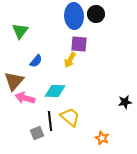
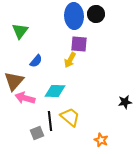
orange star: moved 1 px left, 2 px down
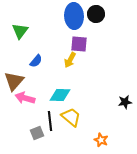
cyan diamond: moved 5 px right, 4 px down
yellow trapezoid: moved 1 px right
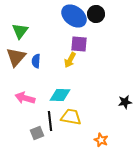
blue ellipse: rotated 50 degrees counterclockwise
blue semicircle: rotated 144 degrees clockwise
brown triangle: moved 2 px right, 24 px up
yellow trapezoid: rotated 30 degrees counterclockwise
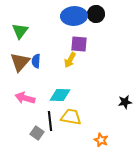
blue ellipse: rotated 40 degrees counterclockwise
brown triangle: moved 4 px right, 5 px down
gray square: rotated 32 degrees counterclockwise
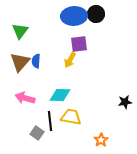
purple square: rotated 12 degrees counterclockwise
orange star: rotated 16 degrees clockwise
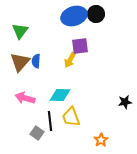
blue ellipse: rotated 15 degrees counterclockwise
purple square: moved 1 px right, 2 px down
yellow trapezoid: rotated 120 degrees counterclockwise
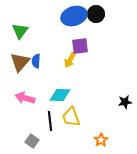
gray square: moved 5 px left, 8 px down
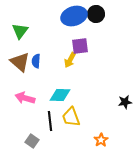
brown triangle: rotated 30 degrees counterclockwise
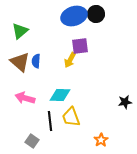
green triangle: rotated 12 degrees clockwise
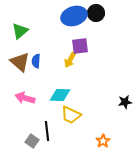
black circle: moved 1 px up
yellow trapezoid: moved 2 px up; rotated 45 degrees counterclockwise
black line: moved 3 px left, 10 px down
orange star: moved 2 px right, 1 px down
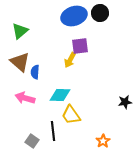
black circle: moved 4 px right
blue semicircle: moved 1 px left, 11 px down
yellow trapezoid: rotated 30 degrees clockwise
black line: moved 6 px right
